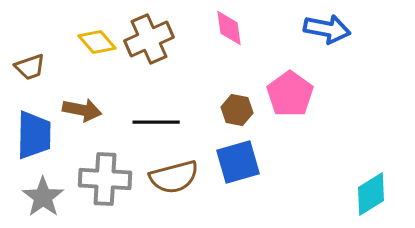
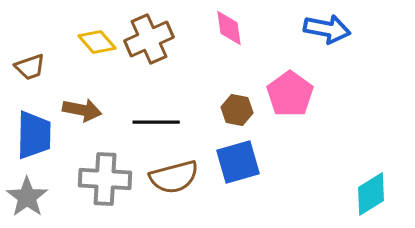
gray star: moved 16 px left
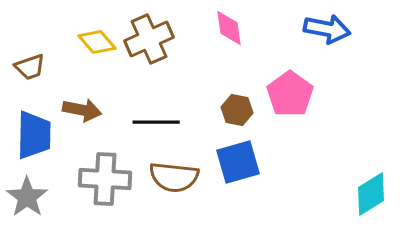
brown semicircle: rotated 21 degrees clockwise
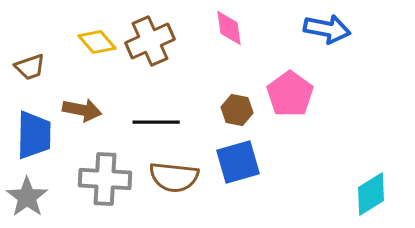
brown cross: moved 1 px right, 2 px down
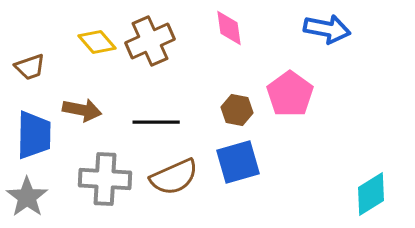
brown semicircle: rotated 30 degrees counterclockwise
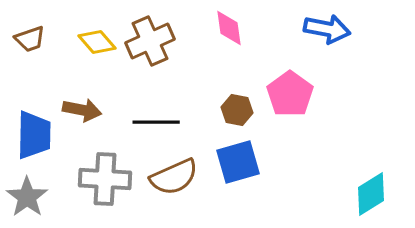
brown trapezoid: moved 28 px up
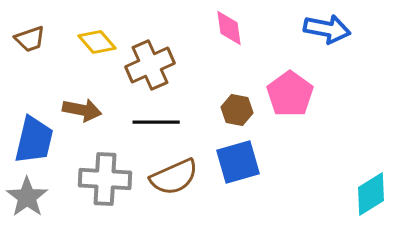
brown cross: moved 24 px down
blue trapezoid: moved 5 px down; rotated 12 degrees clockwise
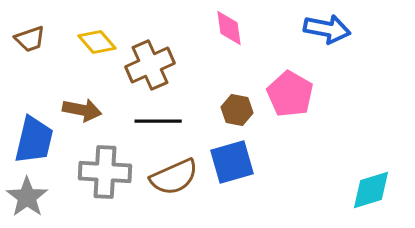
pink pentagon: rotated 6 degrees counterclockwise
black line: moved 2 px right, 1 px up
blue square: moved 6 px left
gray cross: moved 7 px up
cyan diamond: moved 4 px up; rotated 15 degrees clockwise
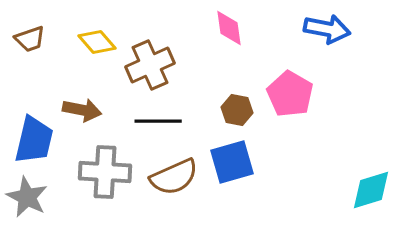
gray star: rotated 9 degrees counterclockwise
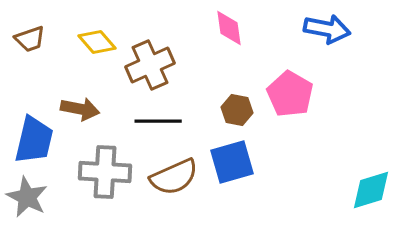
brown arrow: moved 2 px left, 1 px up
